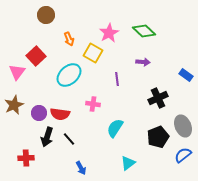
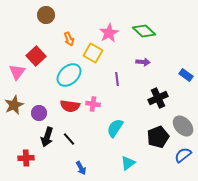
red semicircle: moved 10 px right, 8 px up
gray ellipse: rotated 20 degrees counterclockwise
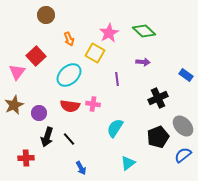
yellow square: moved 2 px right
